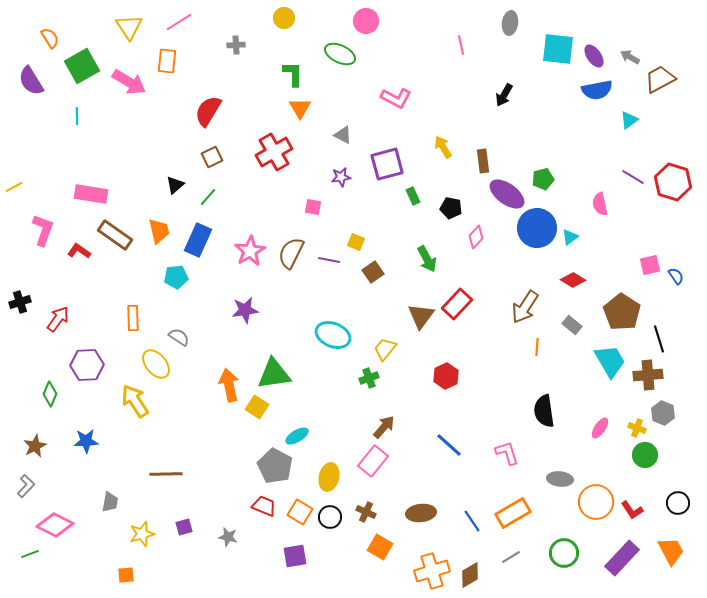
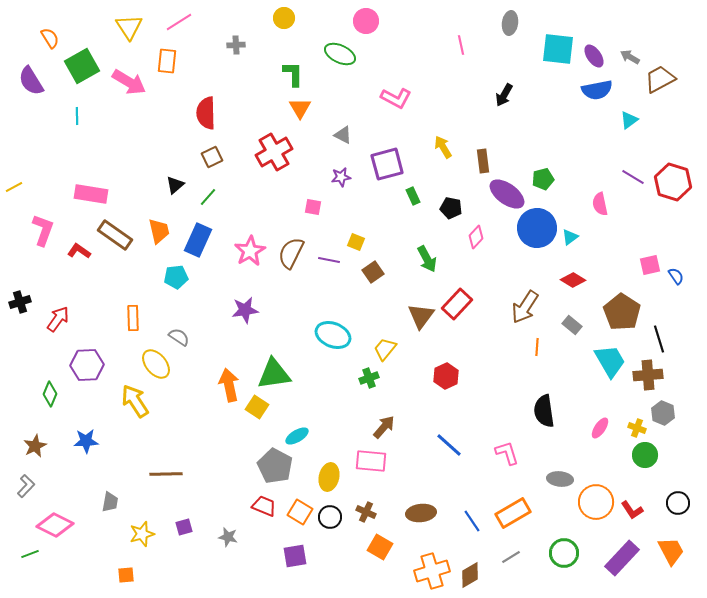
red semicircle at (208, 111): moved 2 px left, 2 px down; rotated 32 degrees counterclockwise
pink rectangle at (373, 461): moved 2 px left; rotated 56 degrees clockwise
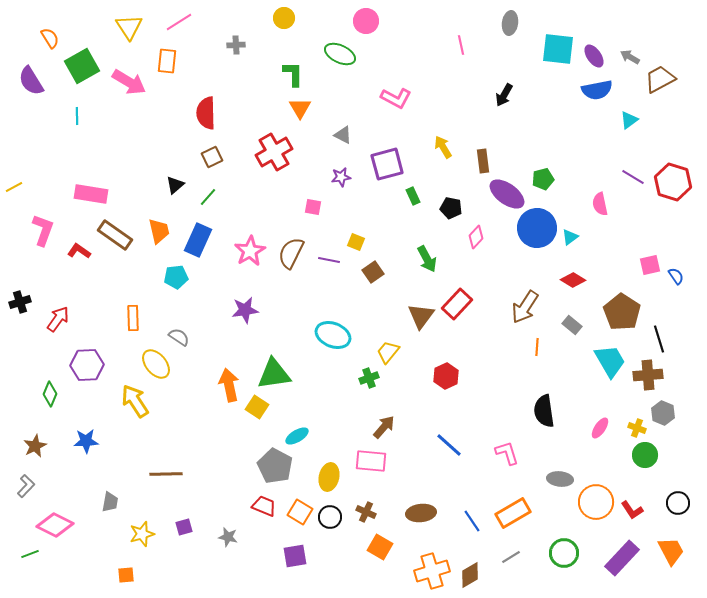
yellow trapezoid at (385, 349): moved 3 px right, 3 px down
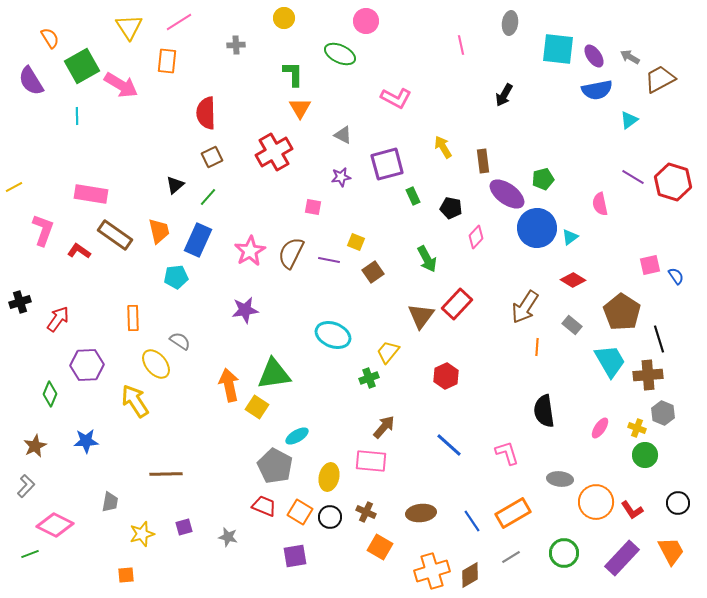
pink arrow at (129, 82): moved 8 px left, 3 px down
gray semicircle at (179, 337): moved 1 px right, 4 px down
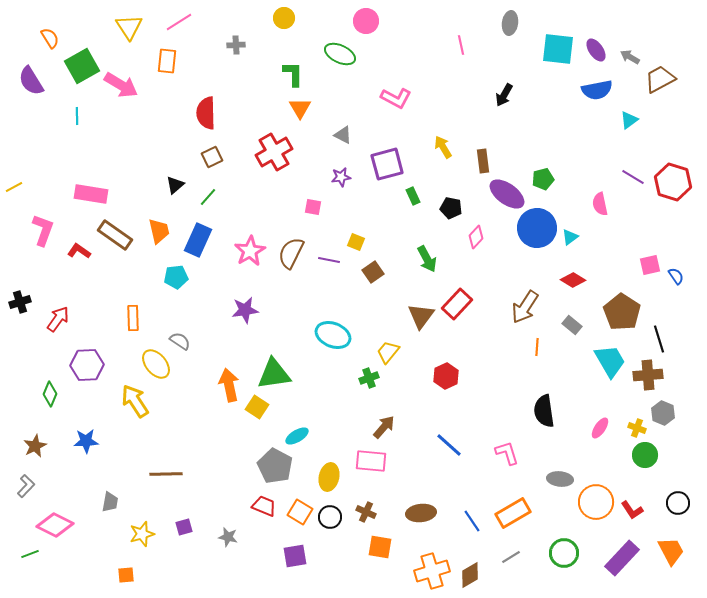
purple ellipse at (594, 56): moved 2 px right, 6 px up
orange square at (380, 547): rotated 20 degrees counterclockwise
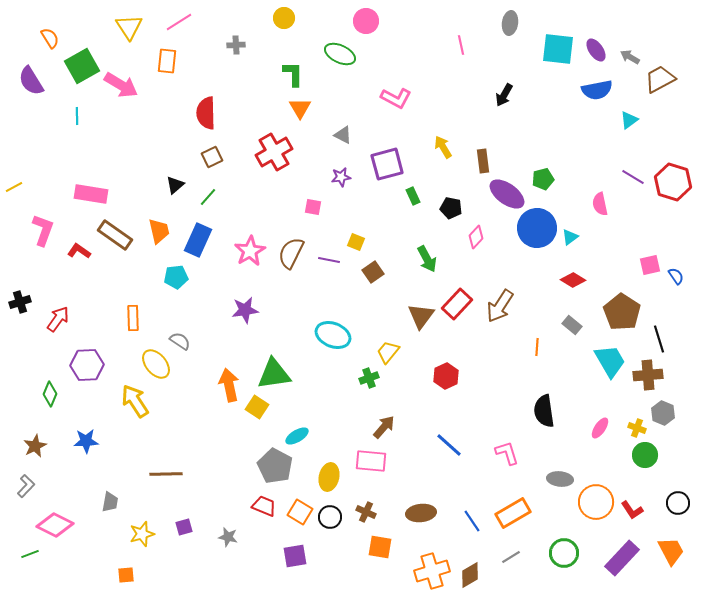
brown arrow at (525, 307): moved 25 px left, 1 px up
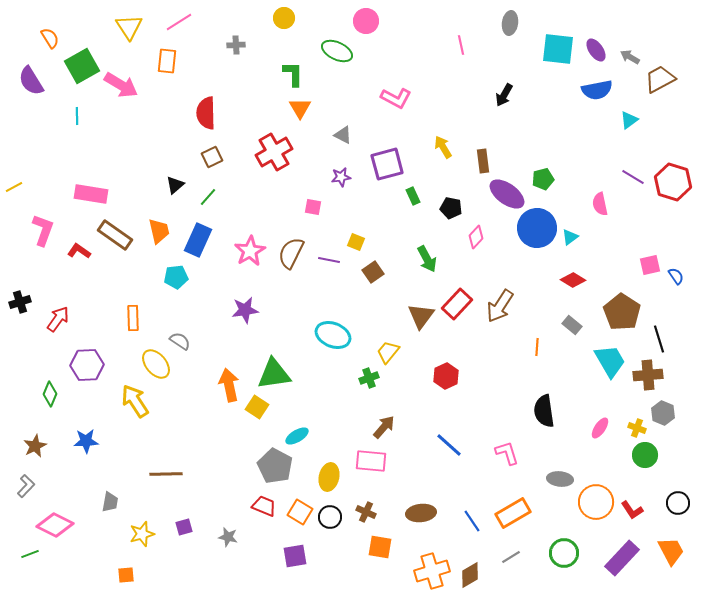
green ellipse at (340, 54): moved 3 px left, 3 px up
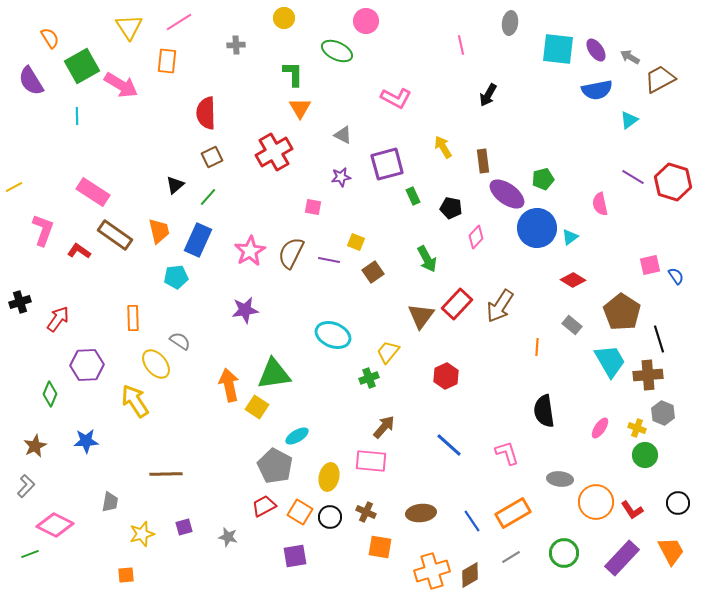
black arrow at (504, 95): moved 16 px left
pink rectangle at (91, 194): moved 2 px right, 2 px up; rotated 24 degrees clockwise
red trapezoid at (264, 506): rotated 50 degrees counterclockwise
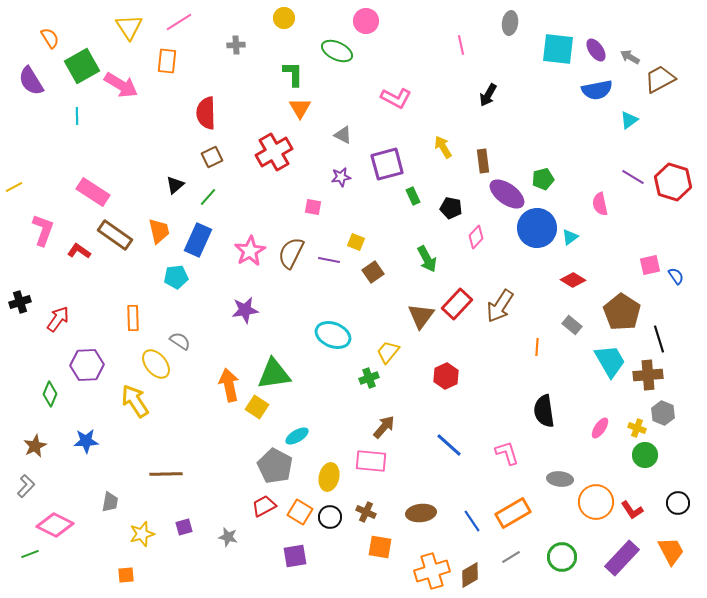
green circle at (564, 553): moved 2 px left, 4 px down
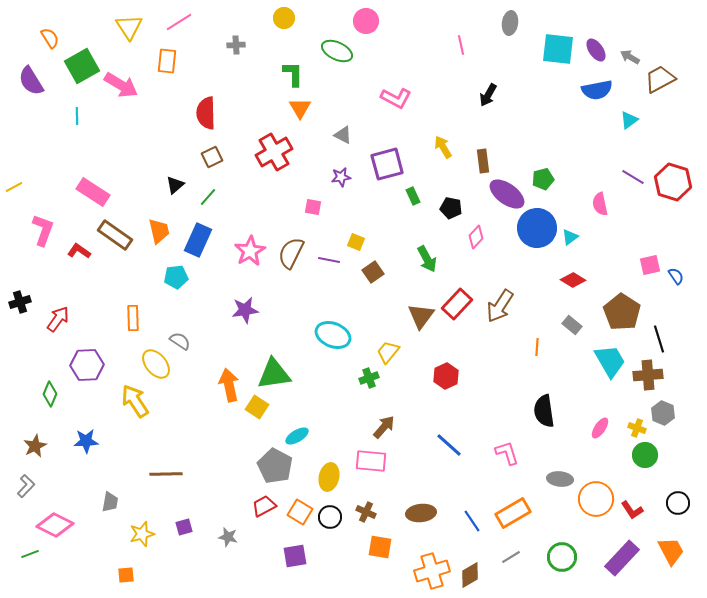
orange circle at (596, 502): moved 3 px up
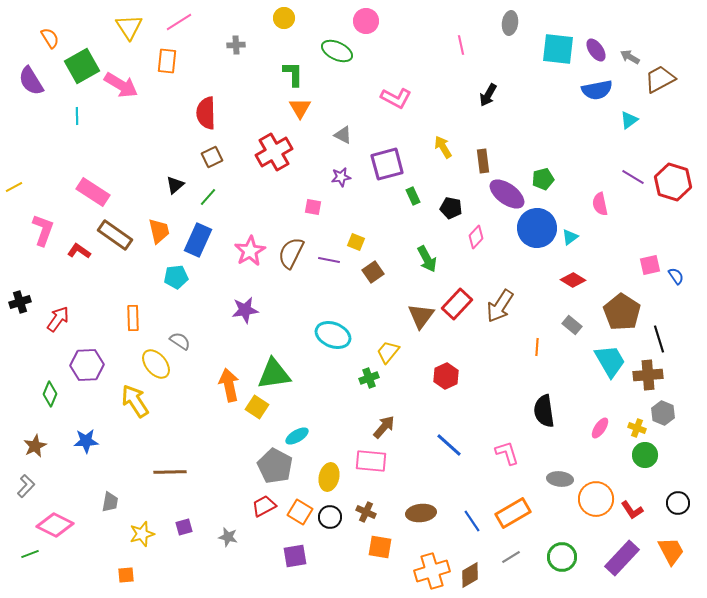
brown line at (166, 474): moved 4 px right, 2 px up
